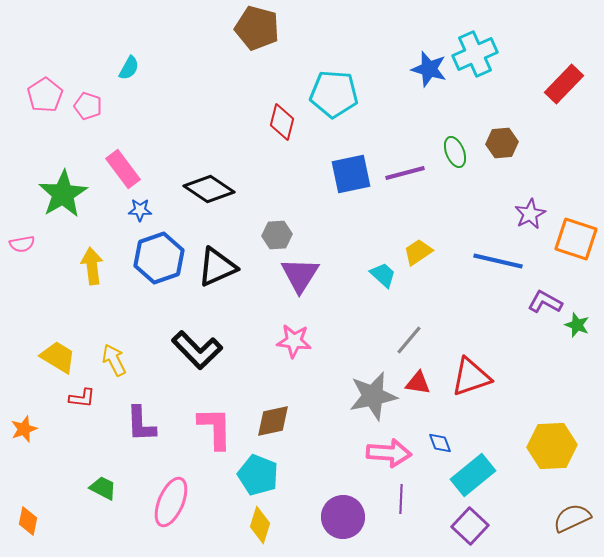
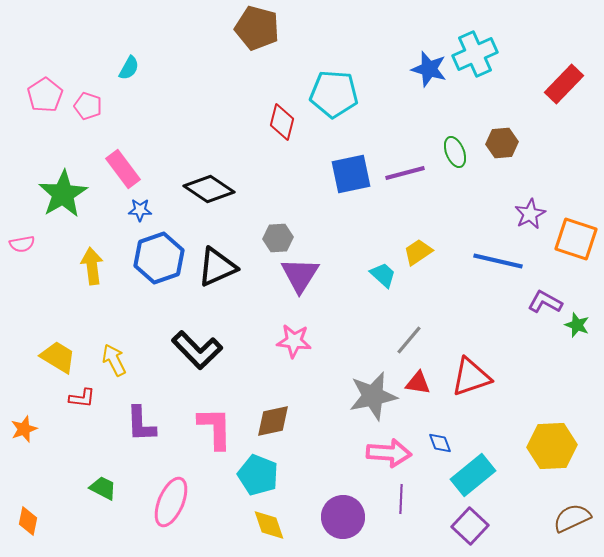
gray hexagon at (277, 235): moved 1 px right, 3 px down
yellow diamond at (260, 525): moved 9 px right; rotated 36 degrees counterclockwise
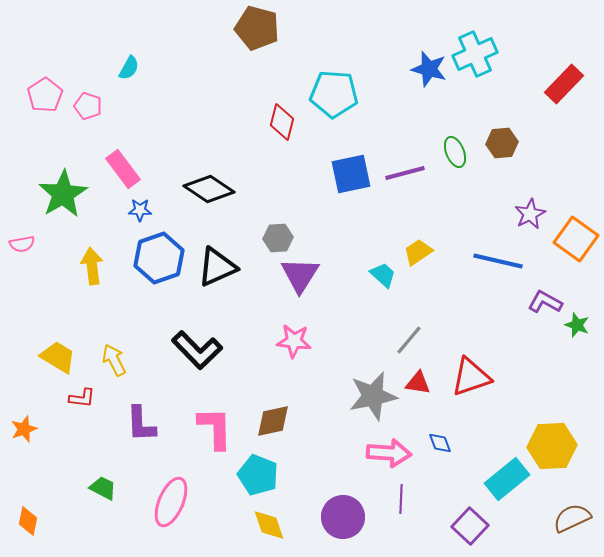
orange square at (576, 239): rotated 18 degrees clockwise
cyan rectangle at (473, 475): moved 34 px right, 4 px down
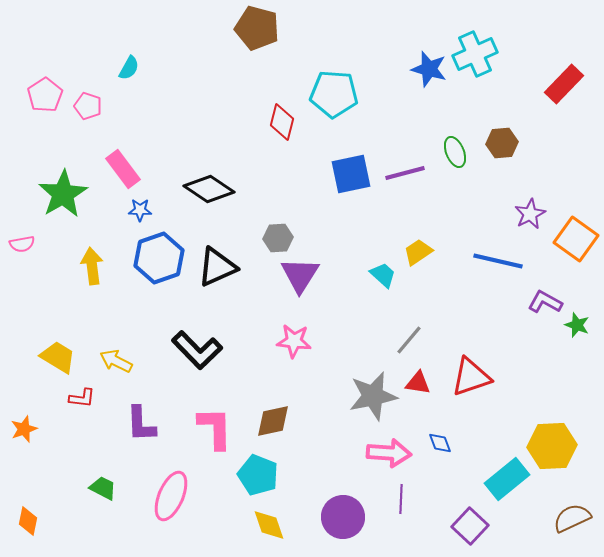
yellow arrow at (114, 360): moved 2 px right, 1 px down; rotated 36 degrees counterclockwise
pink ellipse at (171, 502): moved 6 px up
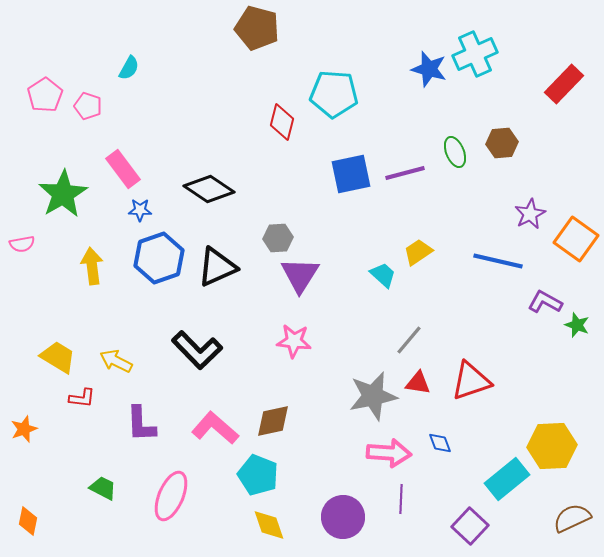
red triangle at (471, 377): moved 4 px down
pink L-shape at (215, 428): rotated 48 degrees counterclockwise
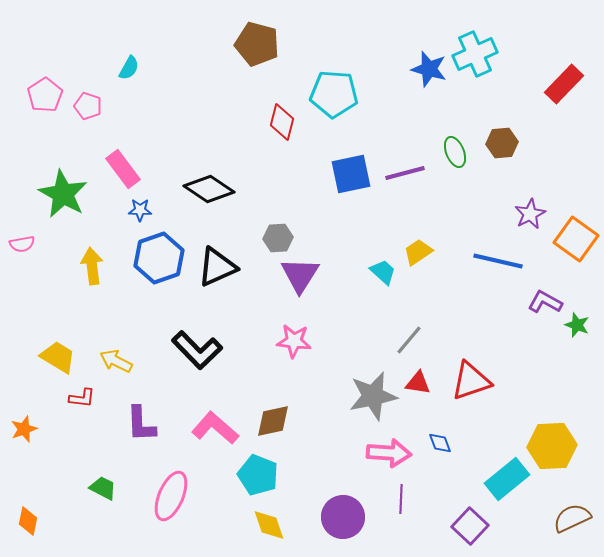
brown pentagon at (257, 28): moved 16 px down
green star at (63, 194): rotated 12 degrees counterclockwise
cyan trapezoid at (383, 275): moved 3 px up
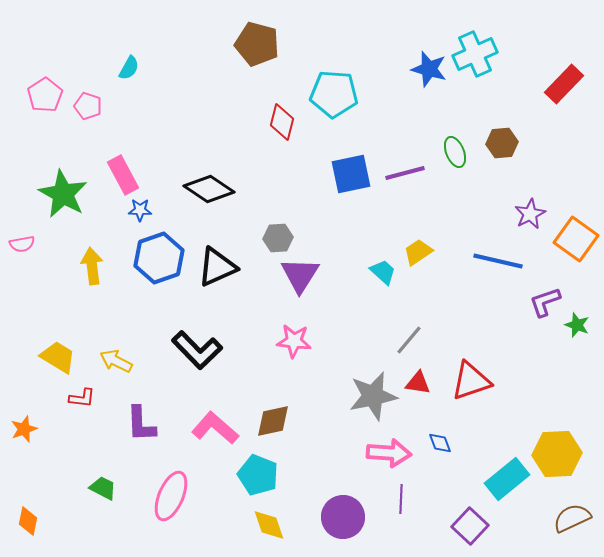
pink rectangle at (123, 169): moved 6 px down; rotated 9 degrees clockwise
purple L-shape at (545, 302): rotated 48 degrees counterclockwise
yellow hexagon at (552, 446): moved 5 px right, 8 px down
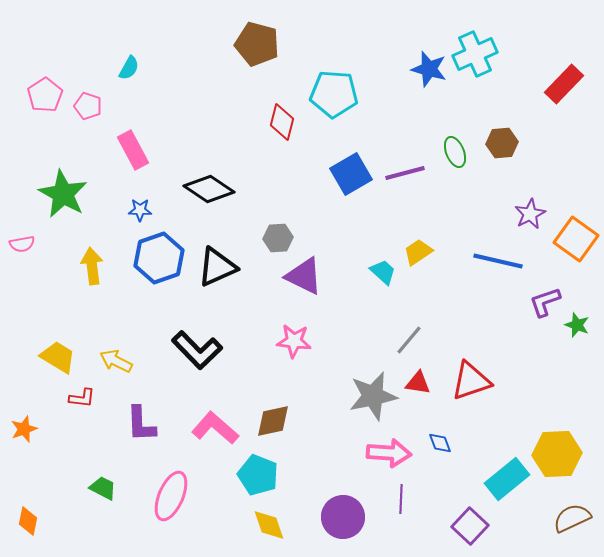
blue square at (351, 174): rotated 18 degrees counterclockwise
pink rectangle at (123, 175): moved 10 px right, 25 px up
purple triangle at (300, 275): moved 4 px right, 1 px down; rotated 36 degrees counterclockwise
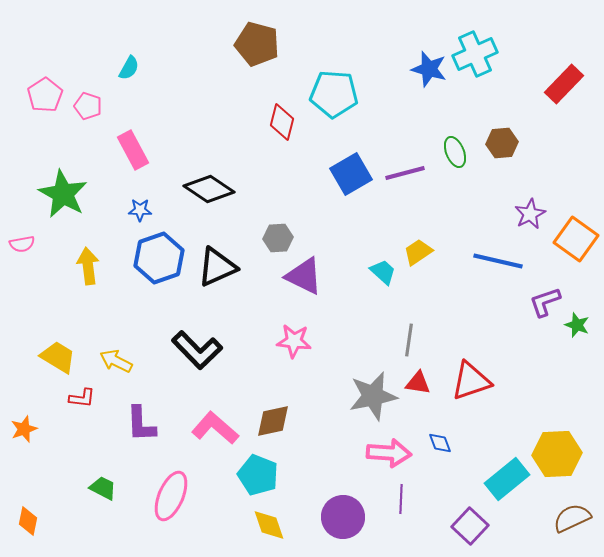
yellow arrow at (92, 266): moved 4 px left
gray line at (409, 340): rotated 32 degrees counterclockwise
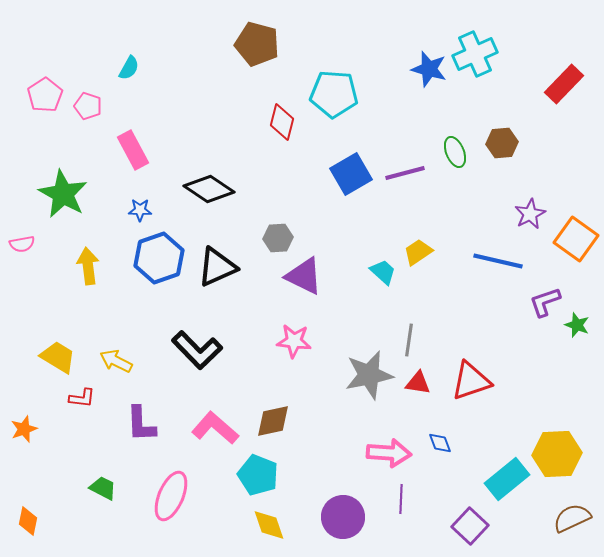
gray star at (373, 396): moved 4 px left, 21 px up
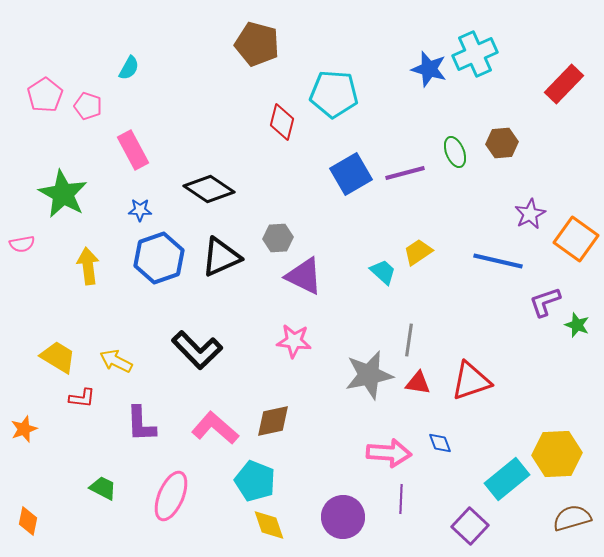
black triangle at (217, 267): moved 4 px right, 10 px up
cyan pentagon at (258, 475): moved 3 px left, 6 px down
brown semicircle at (572, 518): rotated 9 degrees clockwise
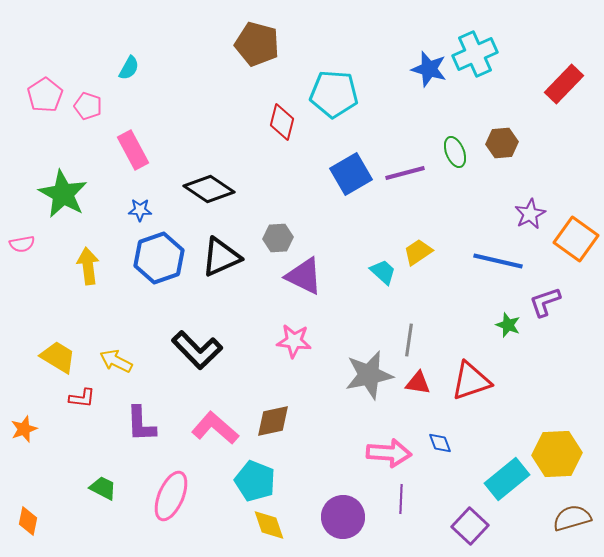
green star at (577, 325): moved 69 px left
